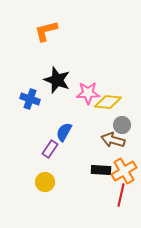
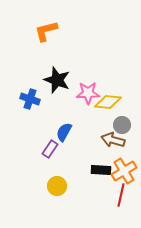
yellow circle: moved 12 px right, 4 px down
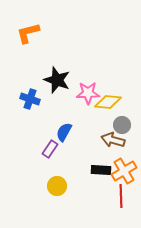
orange L-shape: moved 18 px left, 2 px down
red line: moved 1 px down; rotated 15 degrees counterclockwise
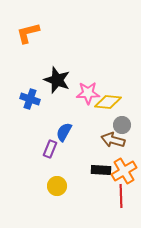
purple rectangle: rotated 12 degrees counterclockwise
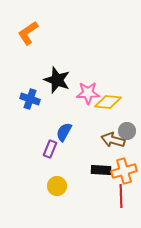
orange L-shape: rotated 20 degrees counterclockwise
gray circle: moved 5 px right, 6 px down
orange cross: rotated 15 degrees clockwise
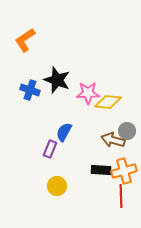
orange L-shape: moved 3 px left, 7 px down
blue cross: moved 9 px up
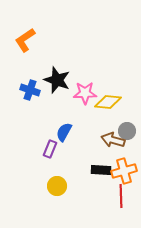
pink star: moved 3 px left
